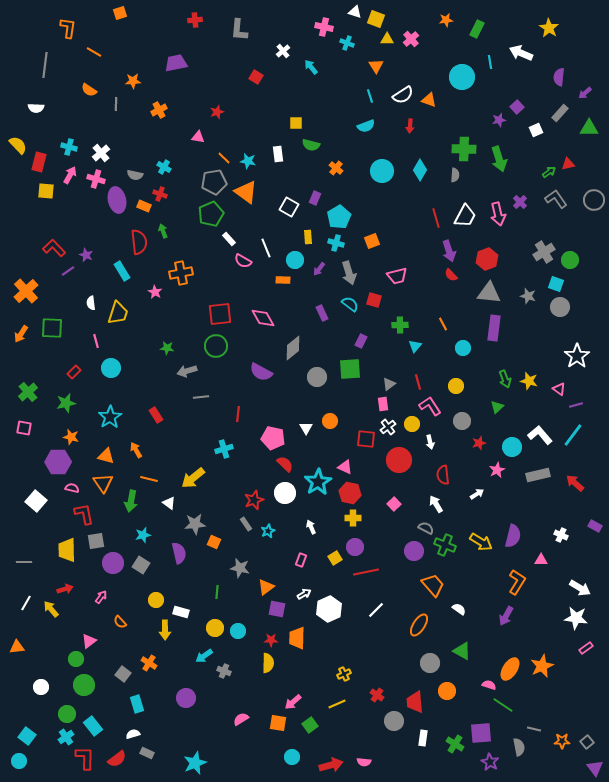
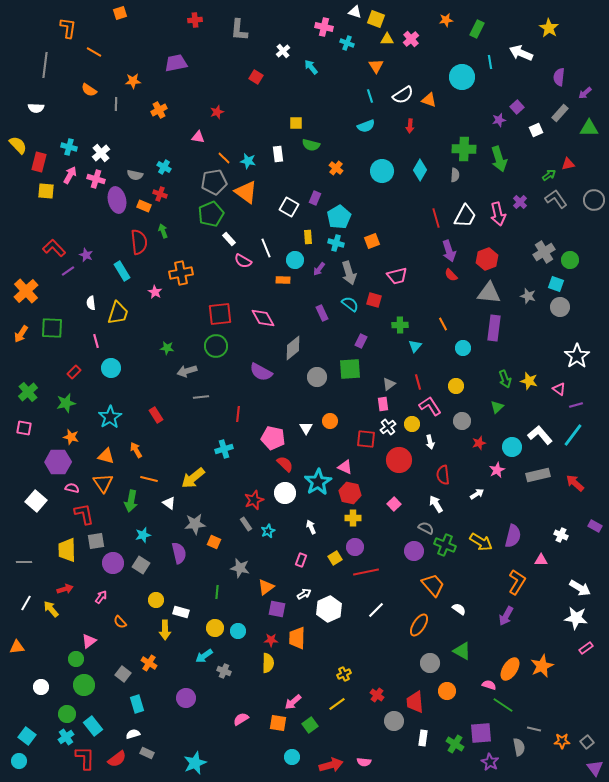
green arrow at (549, 172): moved 3 px down
yellow line at (337, 704): rotated 12 degrees counterclockwise
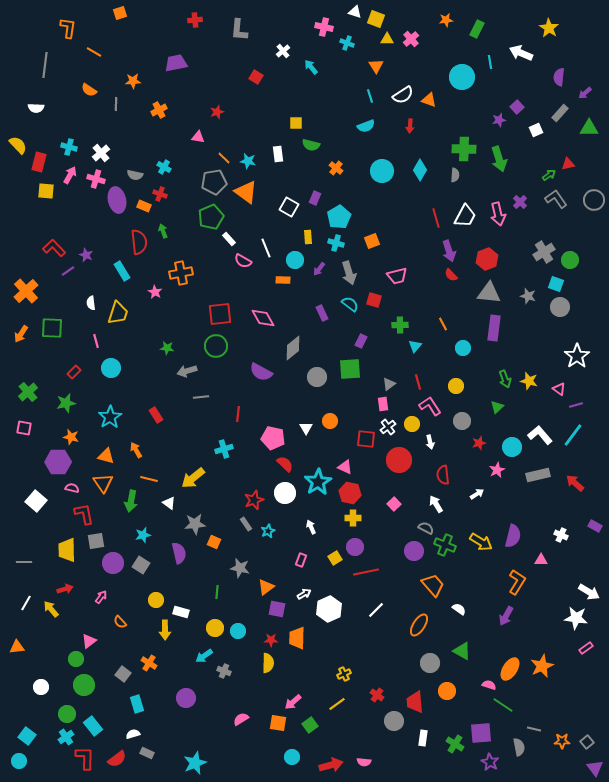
green pentagon at (211, 214): moved 3 px down
white arrow at (580, 588): moved 9 px right, 4 px down
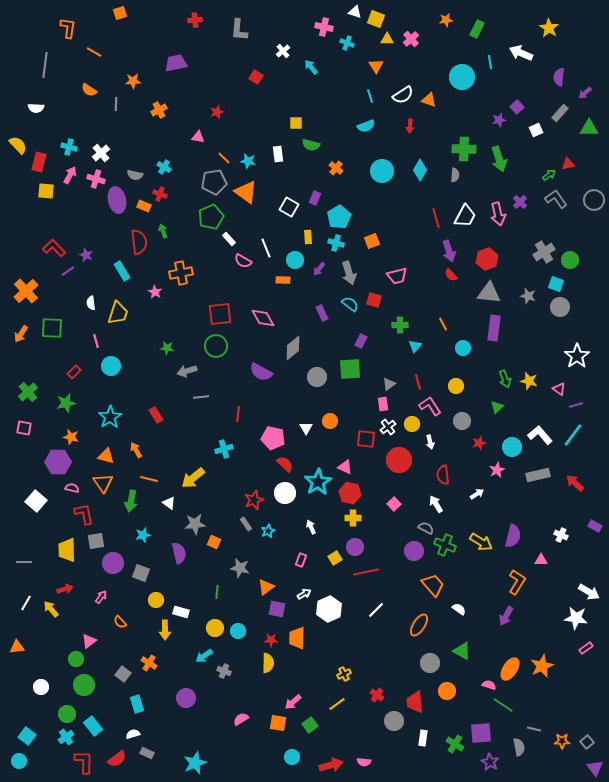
cyan circle at (111, 368): moved 2 px up
gray square at (141, 565): moved 8 px down; rotated 12 degrees counterclockwise
red L-shape at (85, 758): moved 1 px left, 4 px down
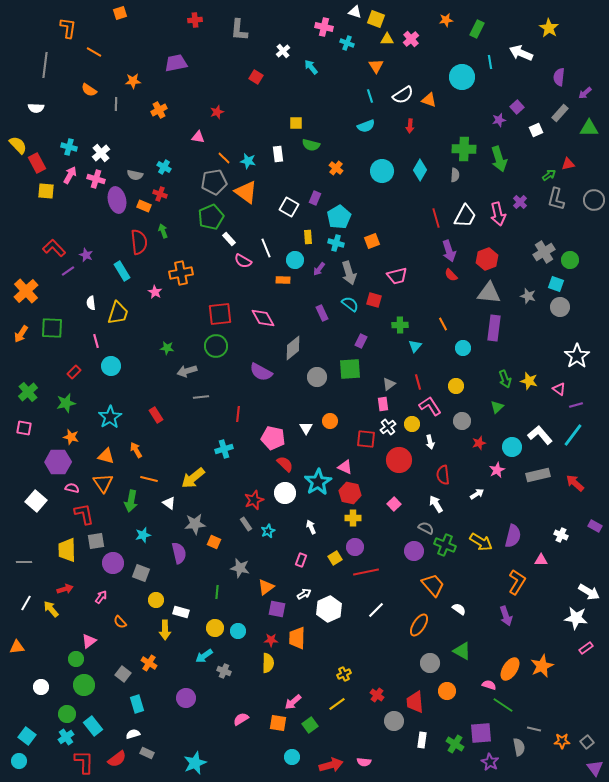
red rectangle at (39, 162): moved 2 px left, 1 px down; rotated 42 degrees counterclockwise
gray L-shape at (556, 199): rotated 130 degrees counterclockwise
purple arrow at (506, 616): rotated 48 degrees counterclockwise
white rectangle at (423, 738): moved 1 px left, 2 px down
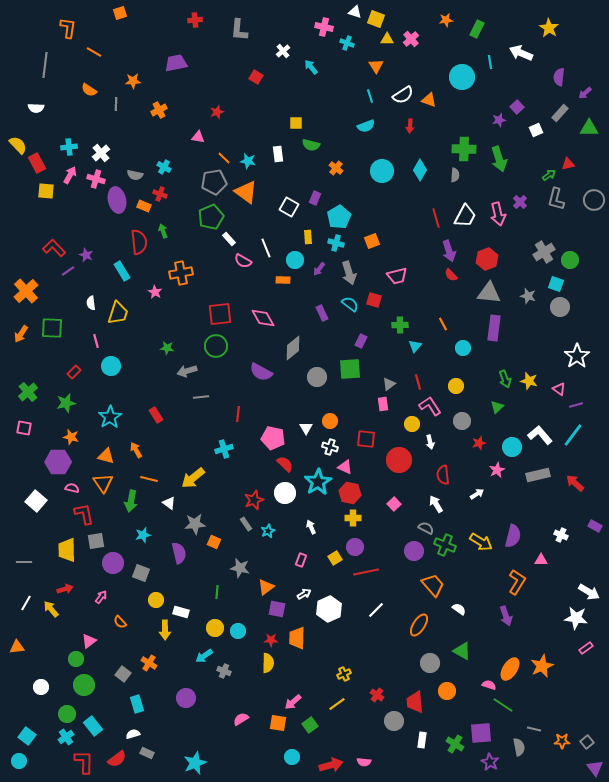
cyan cross at (69, 147): rotated 21 degrees counterclockwise
white cross at (388, 427): moved 58 px left, 20 px down; rotated 35 degrees counterclockwise
